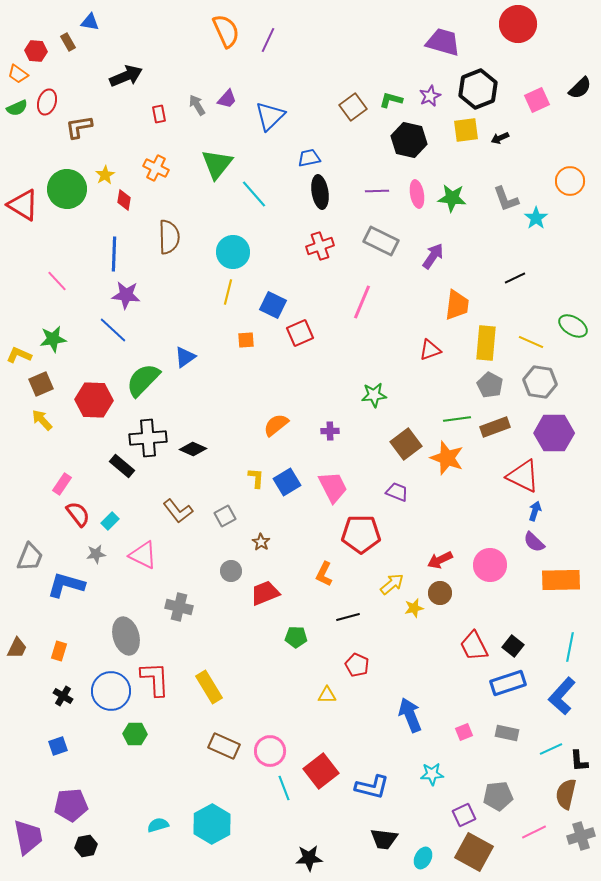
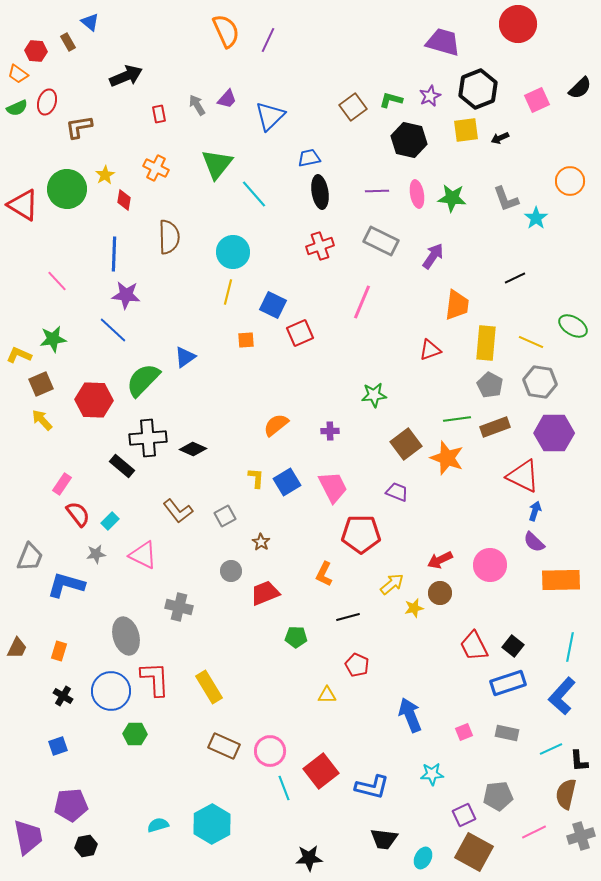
blue triangle at (90, 22): rotated 30 degrees clockwise
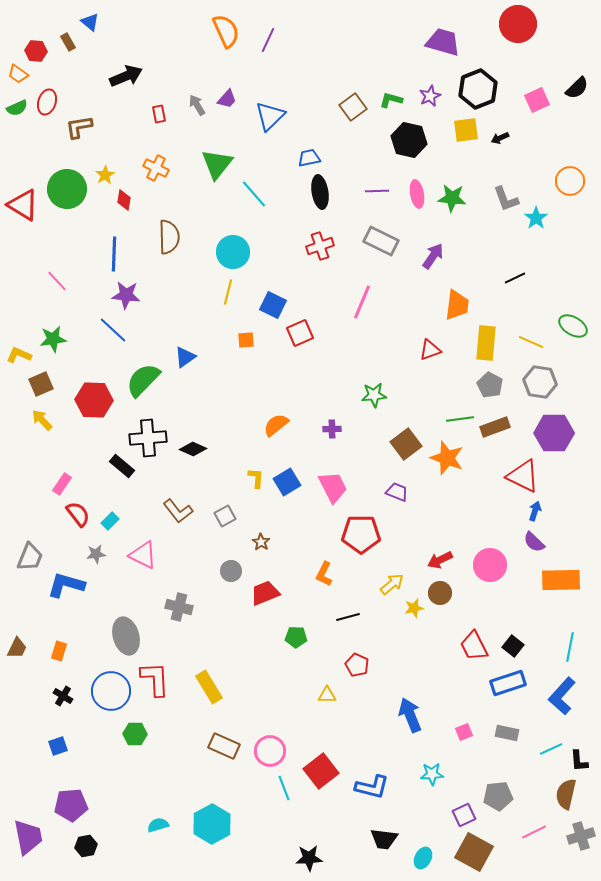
black semicircle at (580, 88): moved 3 px left
green line at (457, 419): moved 3 px right
purple cross at (330, 431): moved 2 px right, 2 px up
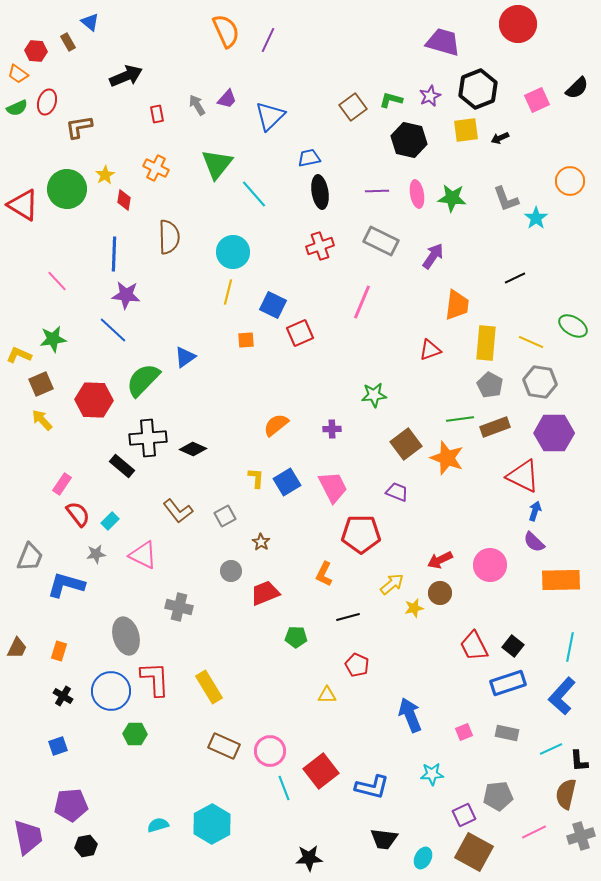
red rectangle at (159, 114): moved 2 px left
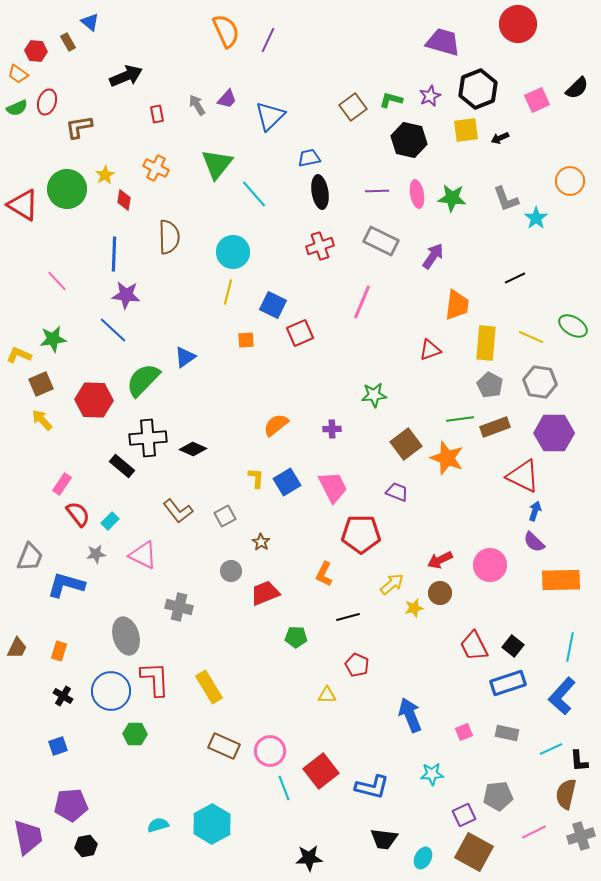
yellow line at (531, 342): moved 5 px up
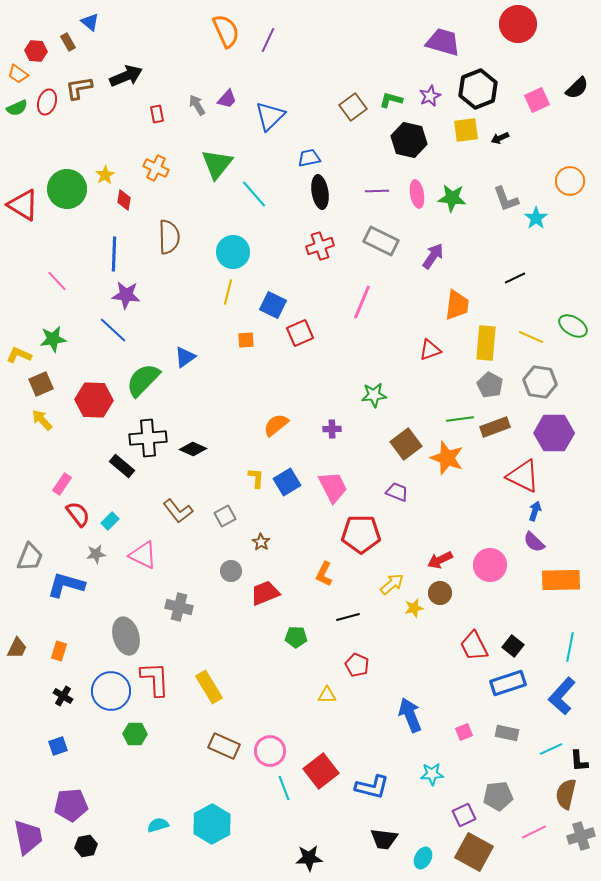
brown L-shape at (79, 127): moved 39 px up
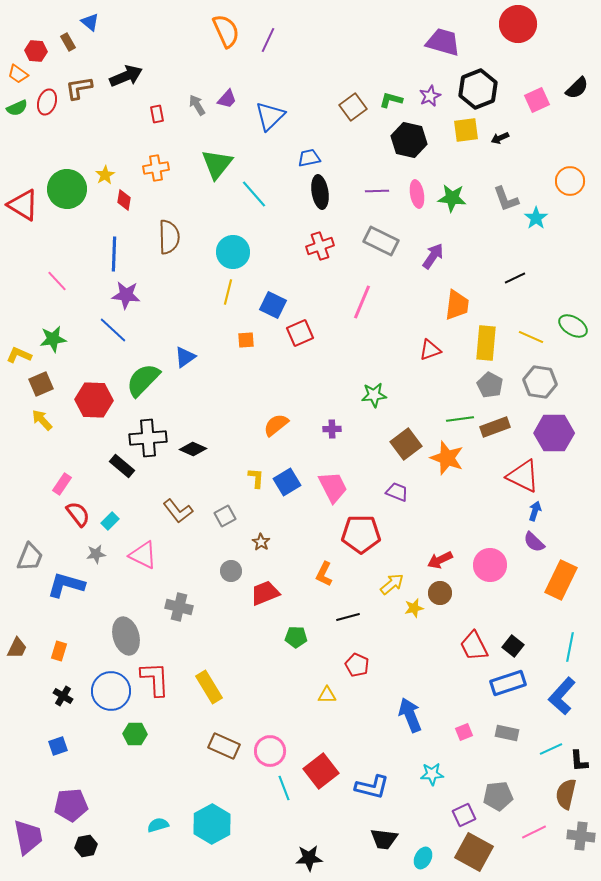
orange cross at (156, 168): rotated 35 degrees counterclockwise
orange rectangle at (561, 580): rotated 63 degrees counterclockwise
gray cross at (581, 836): rotated 24 degrees clockwise
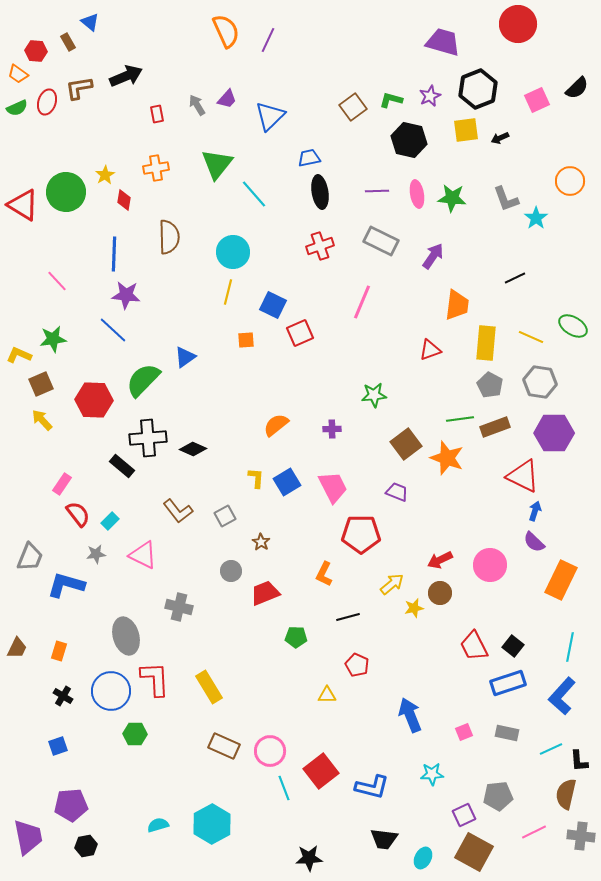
green circle at (67, 189): moved 1 px left, 3 px down
